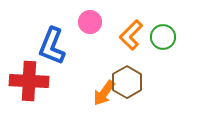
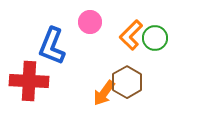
green circle: moved 8 px left, 1 px down
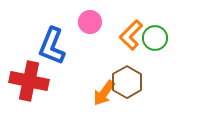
red cross: rotated 9 degrees clockwise
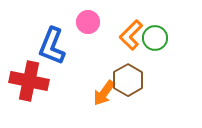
pink circle: moved 2 px left
brown hexagon: moved 1 px right, 2 px up
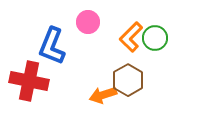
orange L-shape: moved 2 px down
orange arrow: moved 1 px left, 2 px down; rotated 36 degrees clockwise
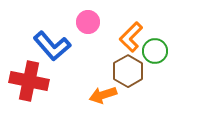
green circle: moved 13 px down
blue L-shape: rotated 63 degrees counterclockwise
brown hexagon: moved 9 px up
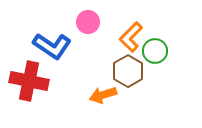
blue L-shape: rotated 15 degrees counterclockwise
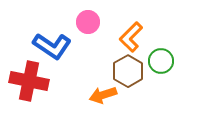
green circle: moved 6 px right, 10 px down
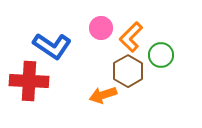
pink circle: moved 13 px right, 6 px down
green circle: moved 6 px up
red cross: rotated 9 degrees counterclockwise
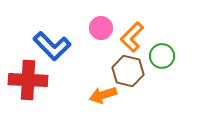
orange L-shape: moved 1 px right
blue L-shape: rotated 12 degrees clockwise
green circle: moved 1 px right, 1 px down
brown hexagon: rotated 16 degrees counterclockwise
red cross: moved 1 px left, 1 px up
